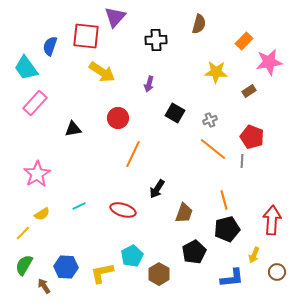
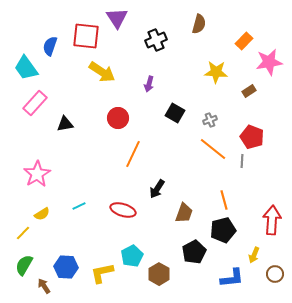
purple triangle at (115, 17): moved 2 px right, 1 px down; rotated 15 degrees counterclockwise
black cross at (156, 40): rotated 20 degrees counterclockwise
black triangle at (73, 129): moved 8 px left, 5 px up
black pentagon at (227, 229): moved 4 px left, 1 px down
brown circle at (277, 272): moved 2 px left, 2 px down
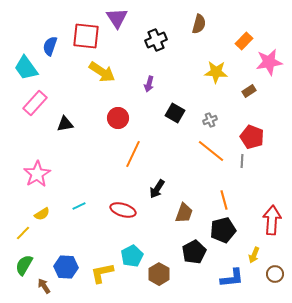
orange line at (213, 149): moved 2 px left, 2 px down
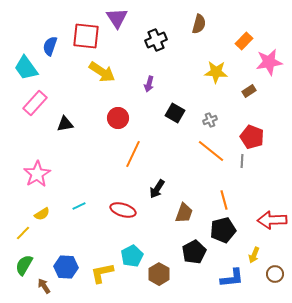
red arrow at (272, 220): rotated 96 degrees counterclockwise
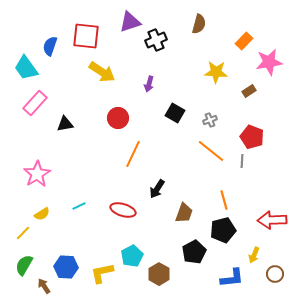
purple triangle at (117, 18): moved 13 px right, 4 px down; rotated 45 degrees clockwise
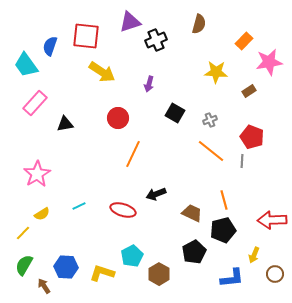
cyan trapezoid at (26, 68): moved 3 px up
black arrow at (157, 189): moved 1 px left, 5 px down; rotated 36 degrees clockwise
brown trapezoid at (184, 213): moved 8 px right; rotated 85 degrees counterclockwise
yellow L-shape at (102, 273): rotated 30 degrees clockwise
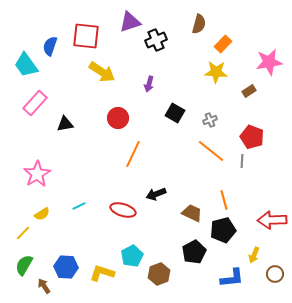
orange rectangle at (244, 41): moved 21 px left, 3 px down
brown hexagon at (159, 274): rotated 10 degrees clockwise
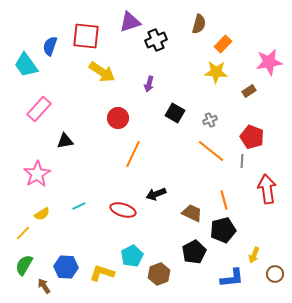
pink rectangle at (35, 103): moved 4 px right, 6 px down
black triangle at (65, 124): moved 17 px down
red arrow at (272, 220): moved 5 px left, 31 px up; rotated 84 degrees clockwise
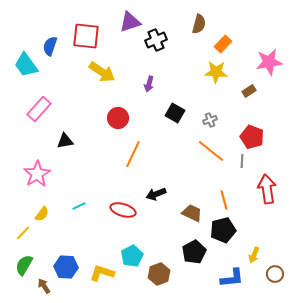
yellow semicircle at (42, 214): rotated 21 degrees counterclockwise
